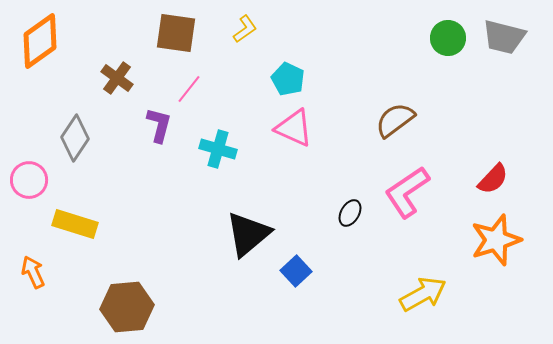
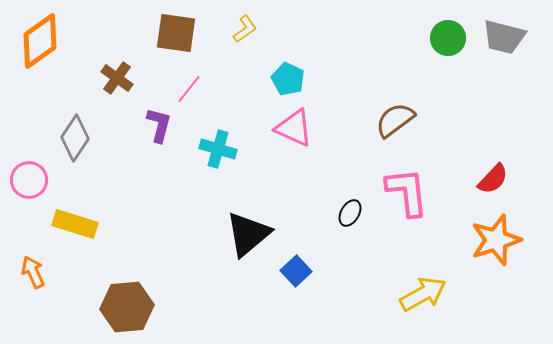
pink L-shape: rotated 118 degrees clockwise
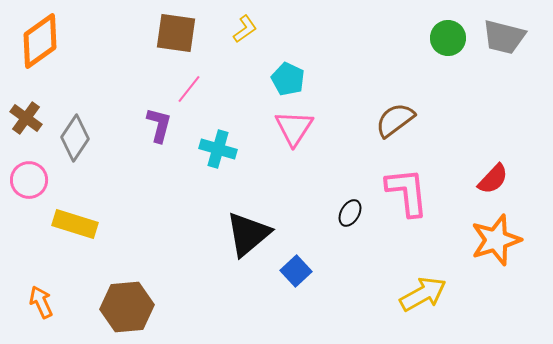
brown cross: moved 91 px left, 40 px down
pink triangle: rotated 39 degrees clockwise
orange arrow: moved 8 px right, 30 px down
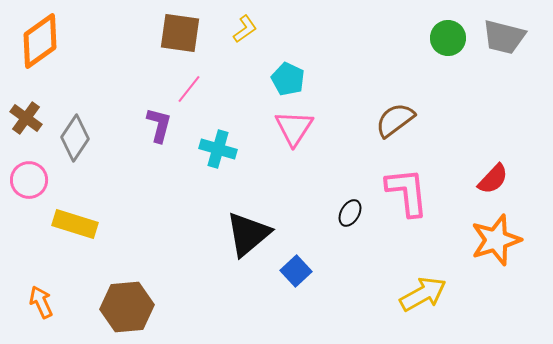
brown square: moved 4 px right
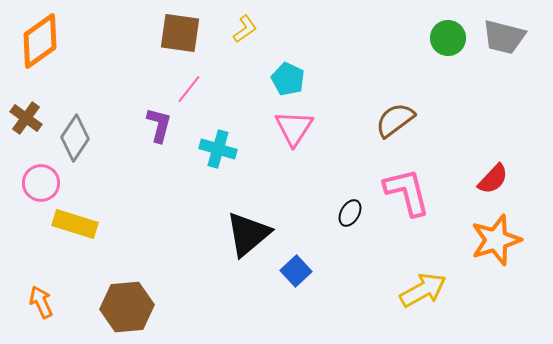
pink circle: moved 12 px right, 3 px down
pink L-shape: rotated 8 degrees counterclockwise
yellow arrow: moved 4 px up
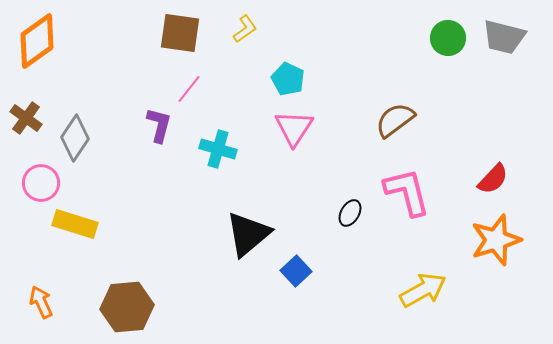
orange diamond: moved 3 px left
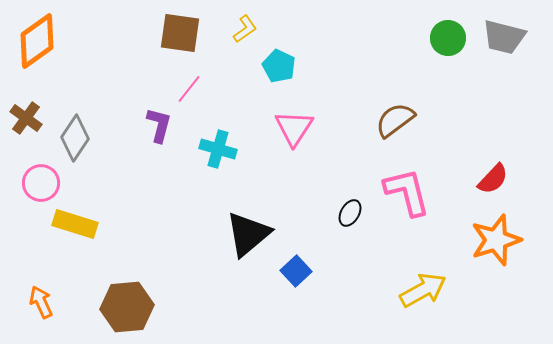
cyan pentagon: moved 9 px left, 13 px up
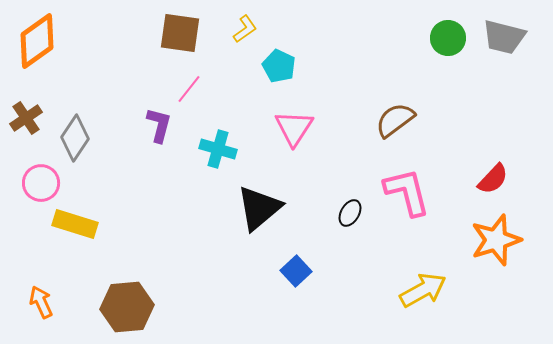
brown cross: rotated 20 degrees clockwise
black triangle: moved 11 px right, 26 px up
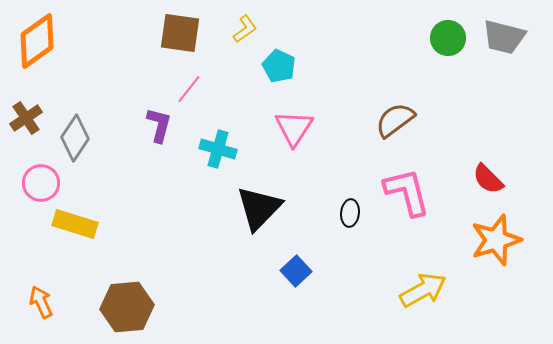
red semicircle: moved 5 px left; rotated 92 degrees clockwise
black triangle: rotated 6 degrees counterclockwise
black ellipse: rotated 24 degrees counterclockwise
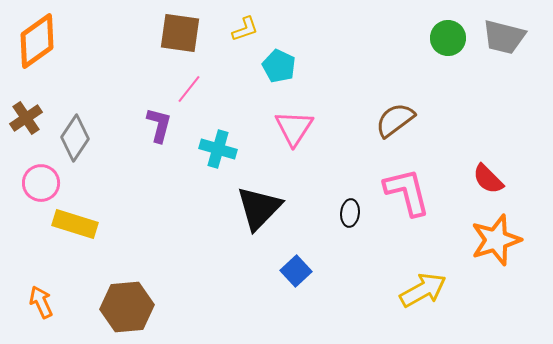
yellow L-shape: rotated 16 degrees clockwise
